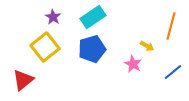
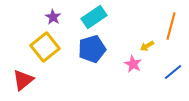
cyan rectangle: moved 1 px right
yellow arrow: rotated 120 degrees clockwise
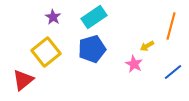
yellow square: moved 1 px right, 5 px down
pink star: moved 1 px right
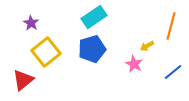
purple star: moved 22 px left, 6 px down
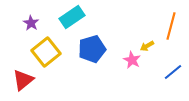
cyan rectangle: moved 22 px left
pink star: moved 2 px left, 4 px up
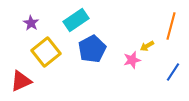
cyan rectangle: moved 4 px right, 3 px down
blue pentagon: rotated 12 degrees counterclockwise
pink star: rotated 30 degrees clockwise
blue line: rotated 18 degrees counterclockwise
red triangle: moved 2 px left, 1 px down; rotated 15 degrees clockwise
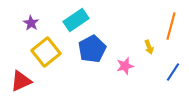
yellow arrow: moved 2 px right, 1 px down; rotated 80 degrees counterclockwise
pink star: moved 7 px left, 6 px down
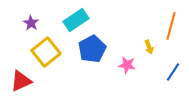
pink star: moved 2 px right, 1 px up; rotated 24 degrees clockwise
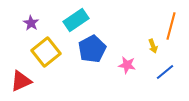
yellow arrow: moved 4 px right, 1 px up
blue line: moved 8 px left; rotated 18 degrees clockwise
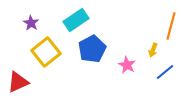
yellow arrow: moved 4 px down; rotated 40 degrees clockwise
pink star: rotated 18 degrees clockwise
red triangle: moved 3 px left, 1 px down
